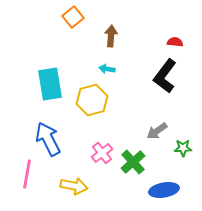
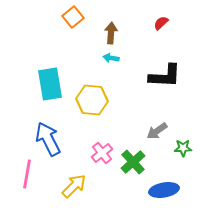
brown arrow: moved 3 px up
red semicircle: moved 14 px left, 19 px up; rotated 49 degrees counterclockwise
cyan arrow: moved 4 px right, 11 px up
black L-shape: rotated 124 degrees counterclockwise
yellow hexagon: rotated 20 degrees clockwise
yellow arrow: rotated 56 degrees counterclockwise
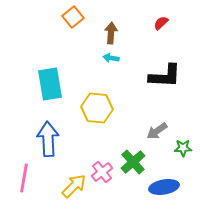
yellow hexagon: moved 5 px right, 8 px down
blue arrow: rotated 24 degrees clockwise
pink cross: moved 19 px down
pink line: moved 3 px left, 4 px down
blue ellipse: moved 3 px up
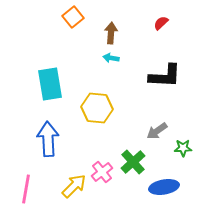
pink line: moved 2 px right, 11 px down
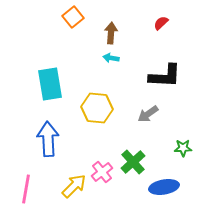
gray arrow: moved 9 px left, 17 px up
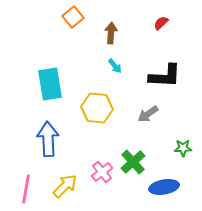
cyan arrow: moved 4 px right, 8 px down; rotated 140 degrees counterclockwise
yellow arrow: moved 9 px left
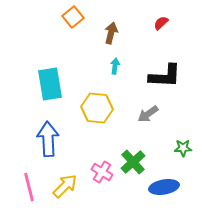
brown arrow: rotated 10 degrees clockwise
cyan arrow: rotated 133 degrees counterclockwise
pink cross: rotated 20 degrees counterclockwise
pink line: moved 3 px right, 2 px up; rotated 24 degrees counterclockwise
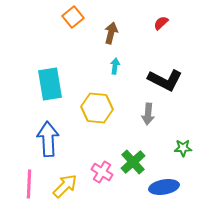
black L-shape: moved 4 px down; rotated 24 degrees clockwise
gray arrow: rotated 50 degrees counterclockwise
pink line: moved 3 px up; rotated 16 degrees clockwise
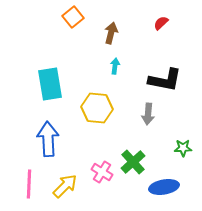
black L-shape: rotated 16 degrees counterclockwise
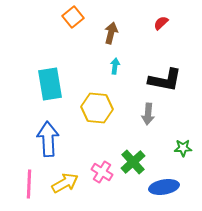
yellow arrow: moved 3 px up; rotated 16 degrees clockwise
